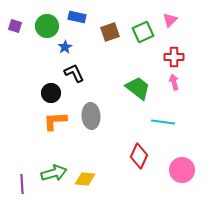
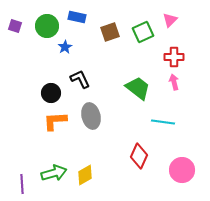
black L-shape: moved 6 px right, 6 px down
gray ellipse: rotated 10 degrees counterclockwise
yellow diamond: moved 4 px up; rotated 35 degrees counterclockwise
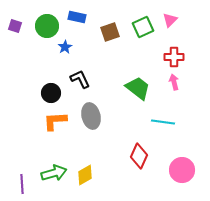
green square: moved 5 px up
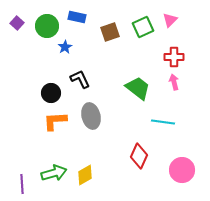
purple square: moved 2 px right, 3 px up; rotated 24 degrees clockwise
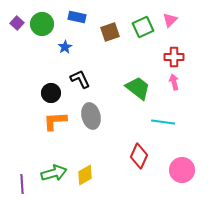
green circle: moved 5 px left, 2 px up
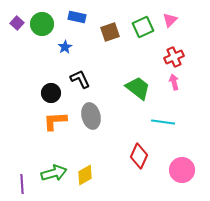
red cross: rotated 24 degrees counterclockwise
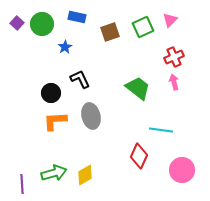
cyan line: moved 2 px left, 8 px down
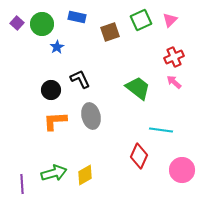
green square: moved 2 px left, 7 px up
blue star: moved 8 px left
pink arrow: rotated 35 degrees counterclockwise
black circle: moved 3 px up
